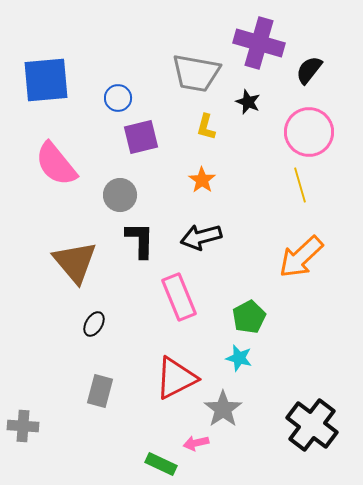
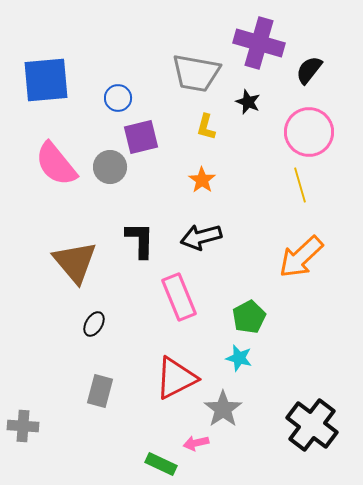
gray circle: moved 10 px left, 28 px up
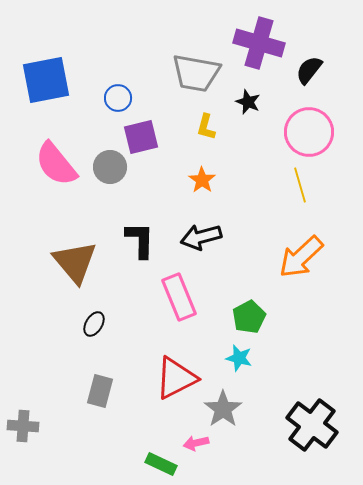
blue square: rotated 6 degrees counterclockwise
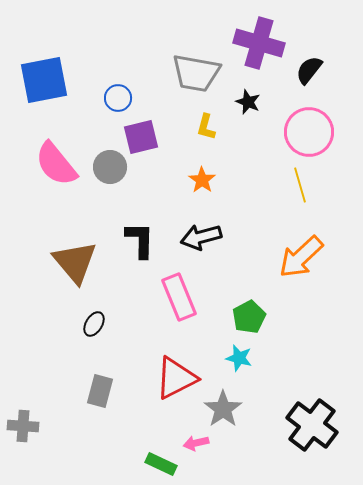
blue square: moved 2 px left
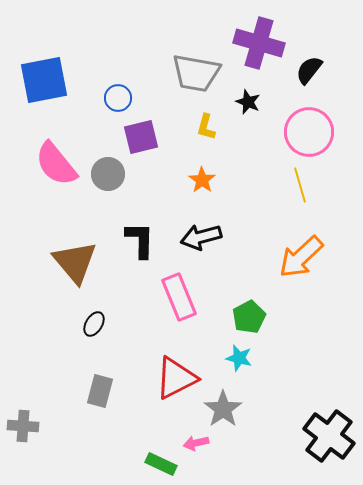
gray circle: moved 2 px left, 7 px down
black cross: moved 17 px right, 11 px down
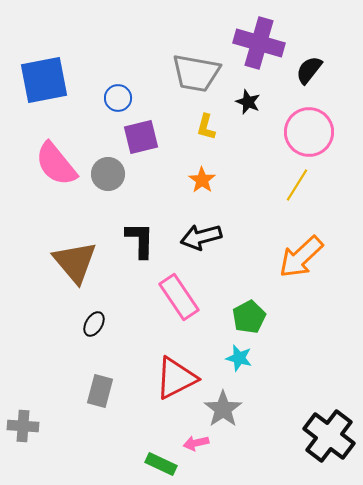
yellow line: moved 3 px left; rotated 48 degrees clockwise
pink rectangle: rotated 12 degrees counterclockwise
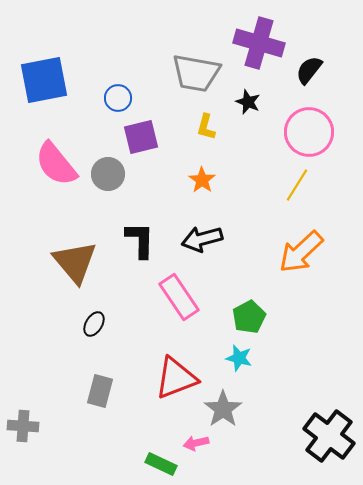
black arrow: moved 1 px right, 2 px down
orange arrow: moved 5 px up
red triangle: rotated 6 degrees clockwise
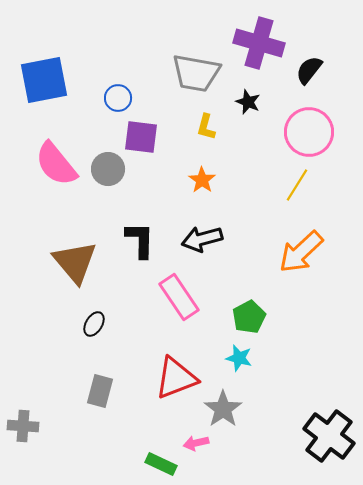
purple square: rotated 21 degrees clockwise
gray circle: moved 5 px up
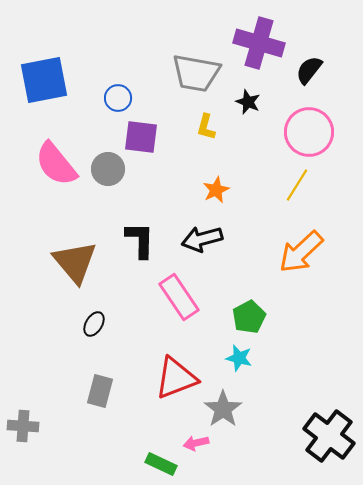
orange star: moved 14 px right, 10 px down; rotated 12 degrees clockwise
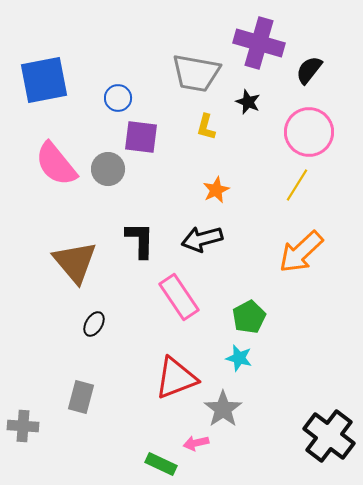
gray rectangle: moved 19 px left, 6 px down
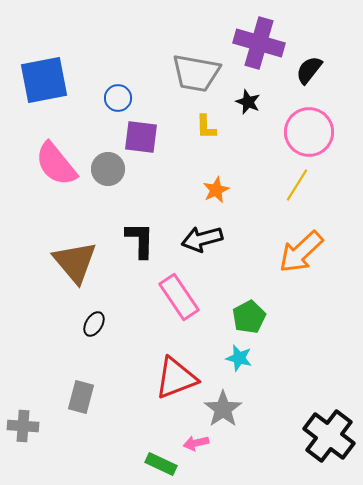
yellow L-shape: rotated 16 degrees counterclockwise
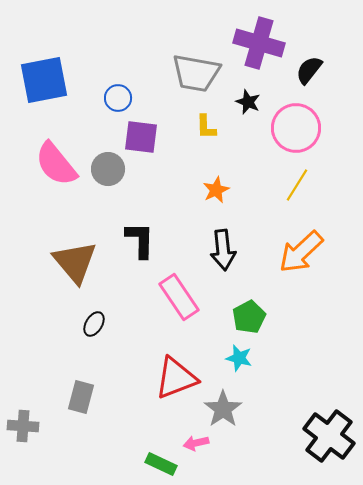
pink circle: moved 13 px left, 4 px up
black arrow: moved 21 px right, 11 px down; rotated 81 degrees counterclockwise
